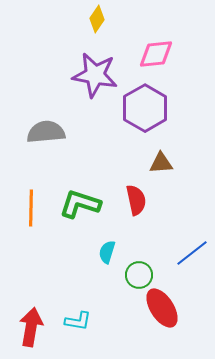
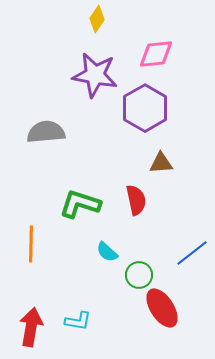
orange line: moved 36 px down
cyan semicircle: rotated 65 degrees counterclockwise
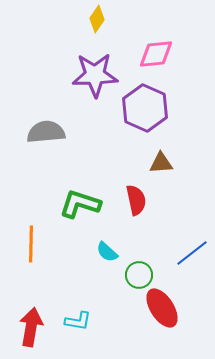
purple star: rotated 12 degrees counterclockwise
purple hexagon: rotated 6 degrees counterclockwise
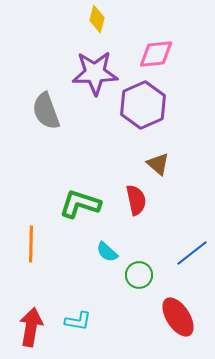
yellow diamond: rotated 20 degrees counterclockwise
purple star: moved 2 px up
purple hexagon: moved 2 px left, 3 px up; rotated 12 degrees clockwise
gray semicircle: moved 21 px up; rotated 105 degrees counterclockwise
brown triangle: moved 3 px left, 1 px down; rotated 45 degrees clockwise
red ellipse: moved 16 px right, 9 px down
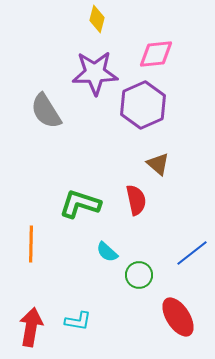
gray semicircle: rotated 12 degrees counterclockwise
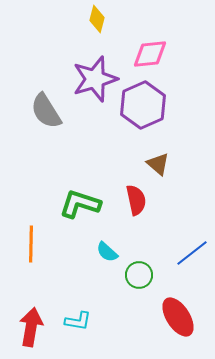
pink diamond: moved 6 px left
purple star: moved 6 px down; rotated 15 degrees counterclockwise
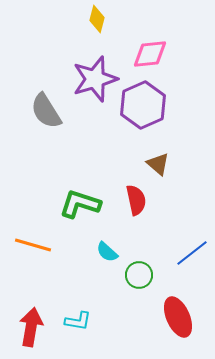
orange line: moved 2 px right, 1 px down; rotated 75 degrees counterclockwise
red ellipse: rotated 9 degrees clockwise
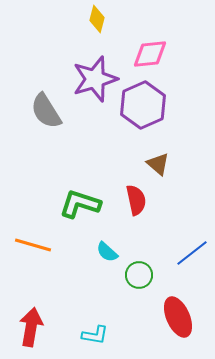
cyan L-shape: moved 17 px right, 14 px down
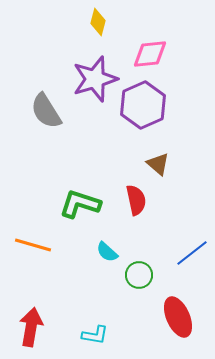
yellow diamond: moved 1 px right, 3 px down
